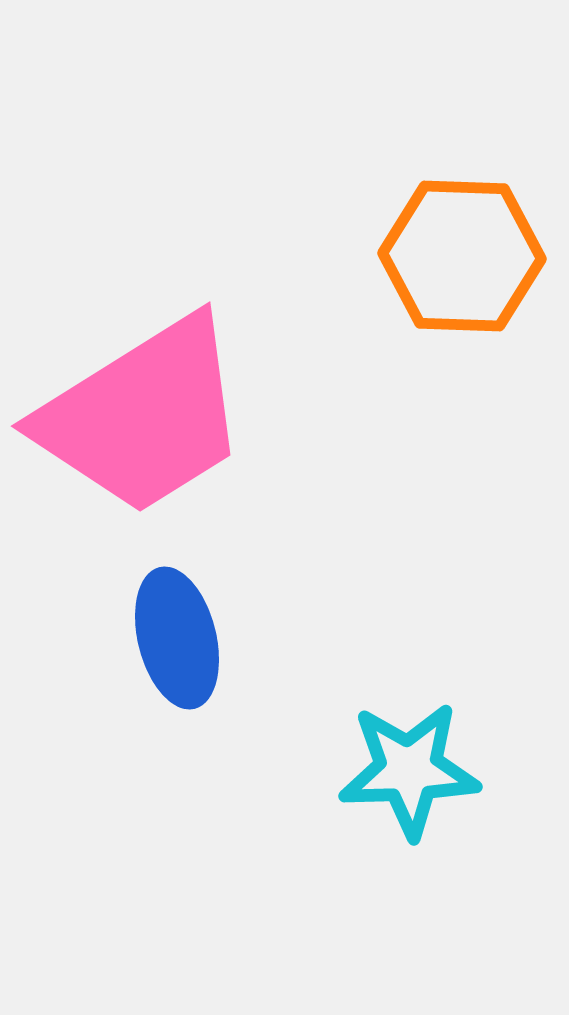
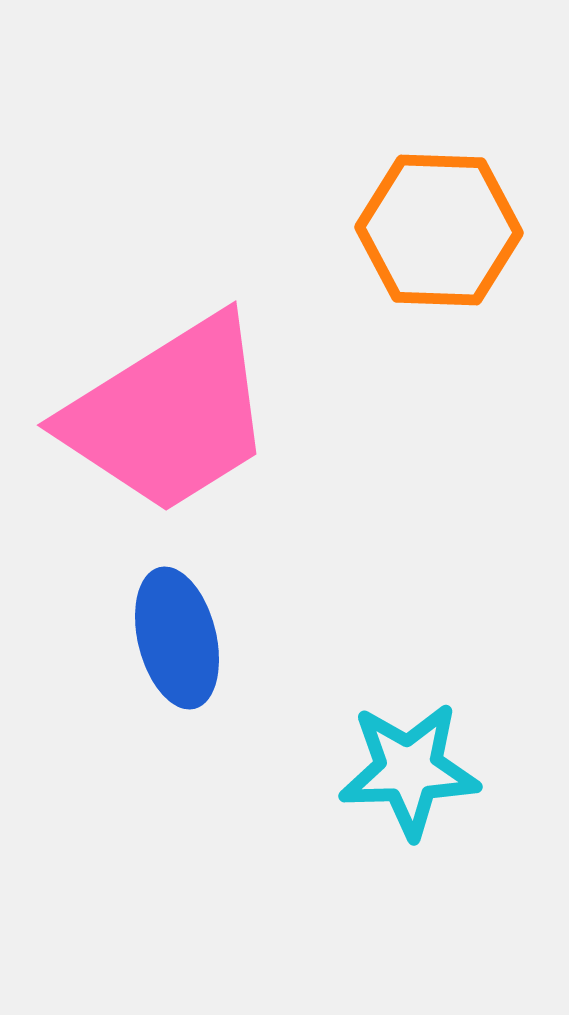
orange hexagon: moved 23 px left, 26 px up
pink trapezoid: moved 26 px right, 1 px up
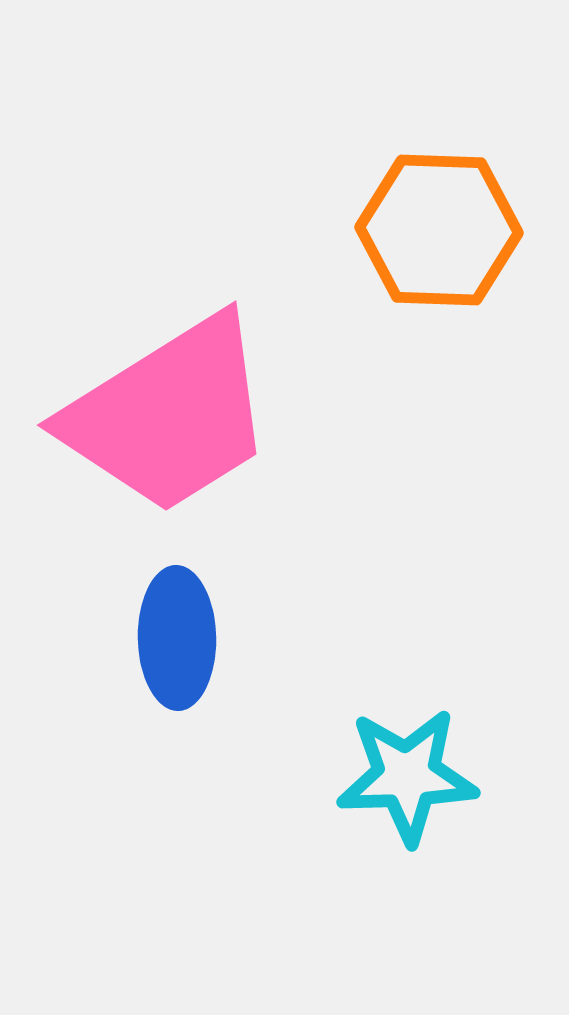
blue ellipse: rotated 13 degrees clockwise
cyan star: moved 2 px left, 6 px down
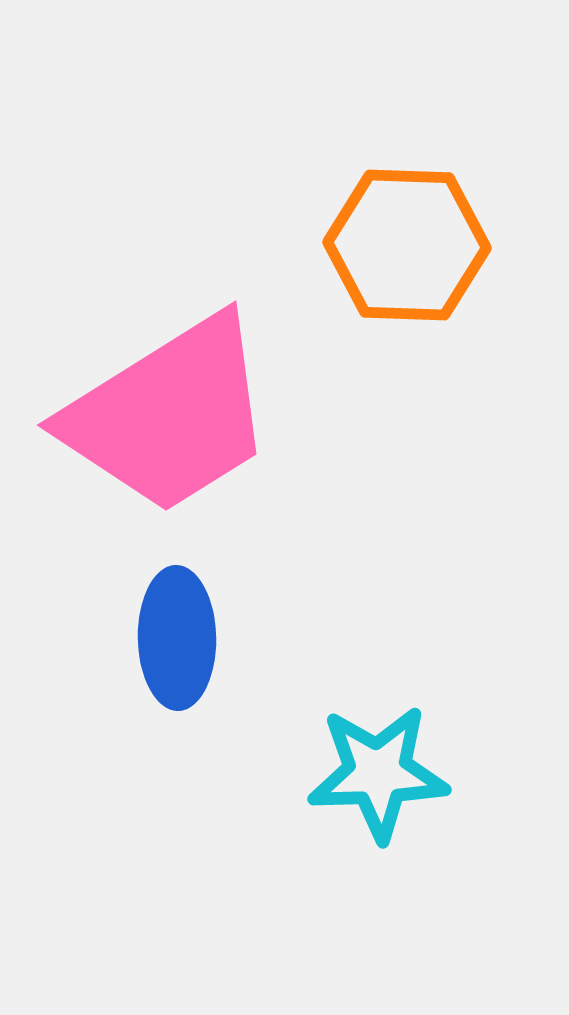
orange hexagon: moved 32 px left, 15 px down
cyan star: moved 29 px left, 3 px up
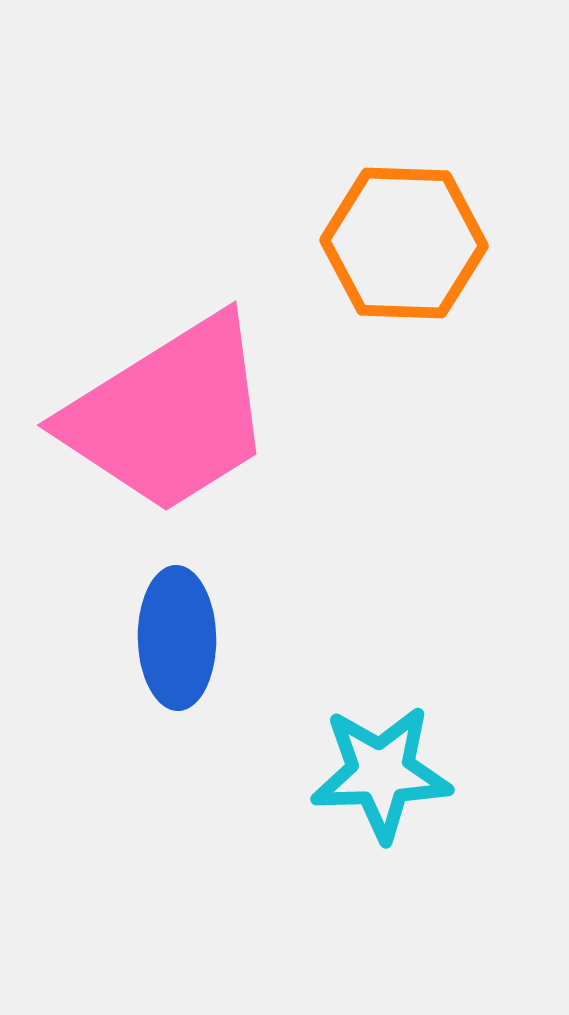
orange hexagon: moved 3 px left, 2 px up
cyan star: moved 3 px right
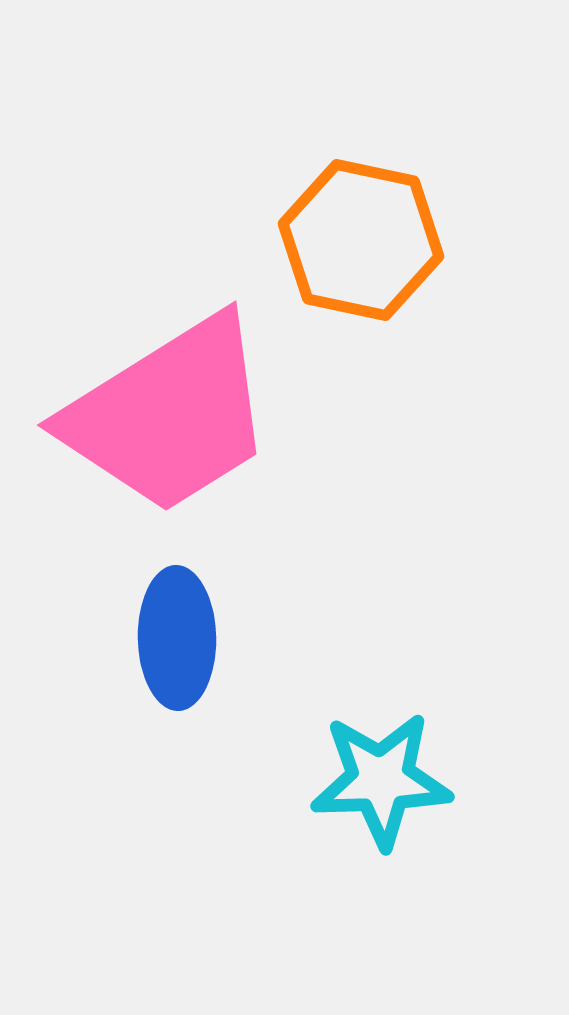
orange hexagon: moved 43 px left, 3 px up; rotated 10 degrees clockwise
cyan star: moved 7 px down
